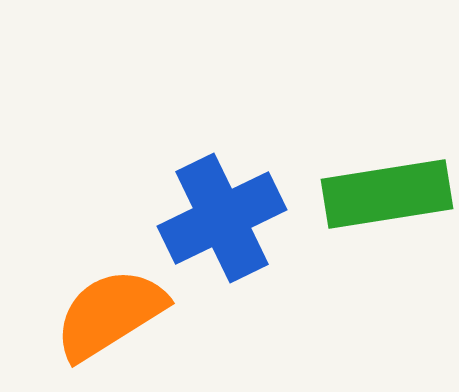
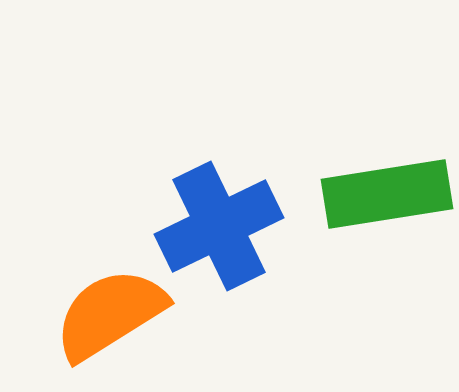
blue cross: moved 3 px left, 8 px down
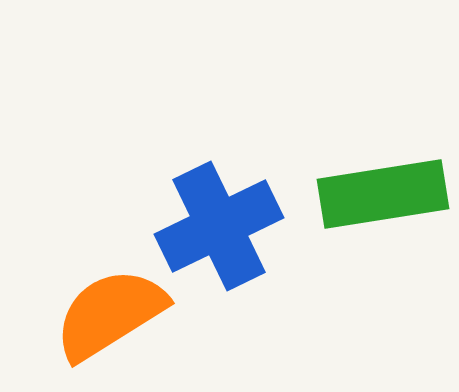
green rectangle: moved 4 px left
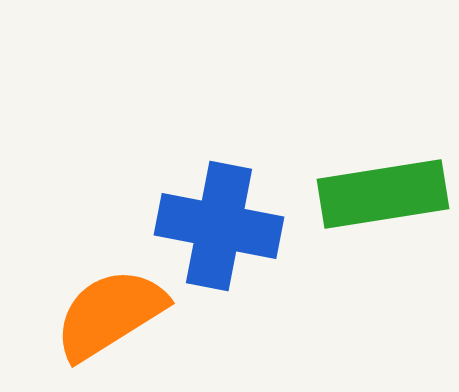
blue cross: rotated 37 degrees clockwise
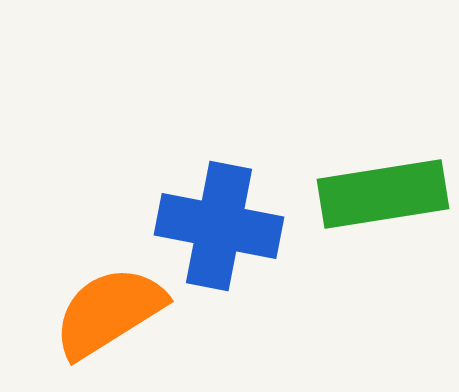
orange semicircle: moved 1 px left, 2 px up
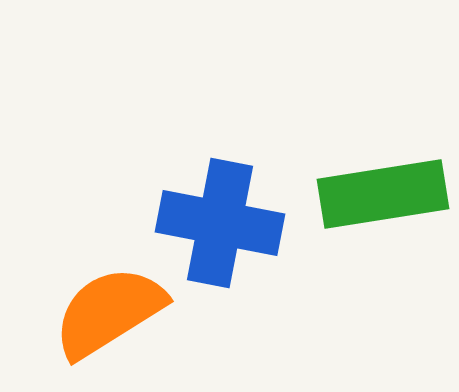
blue cross: moved 1 px right, 3 px up
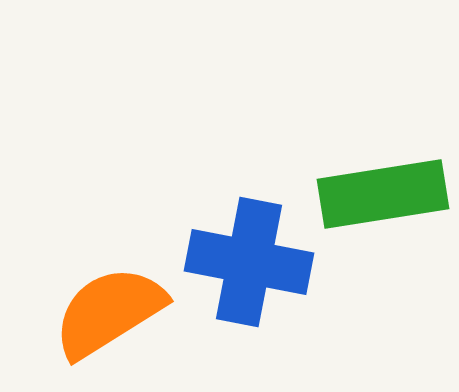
blue cross: moved 29 px right, 39 px down
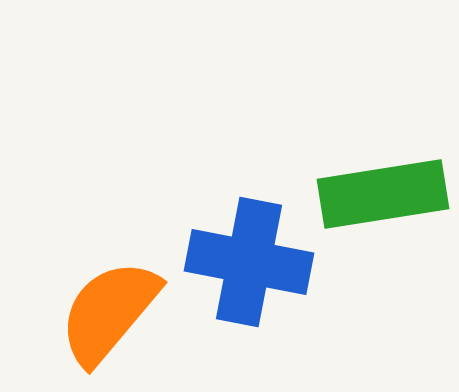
orange semicircle: rotated 18 degrees counterclockwise
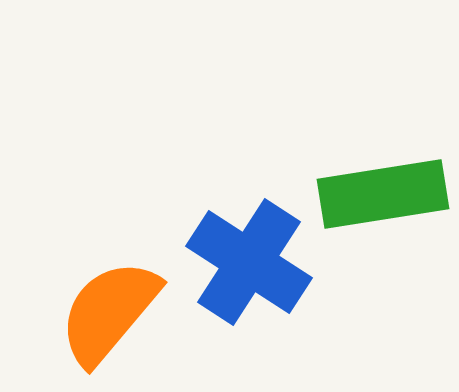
blue cross: rotated 22 degrees clockwise
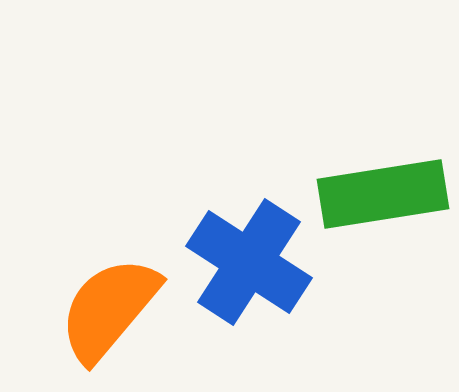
orange semicircle: moved 3 px up
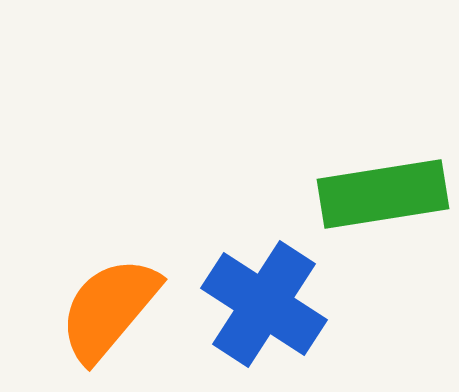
blue cross: moved 15 px right, 42 px down
